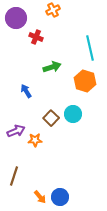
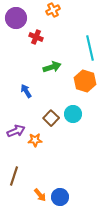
orange arrow: moved 2 px up
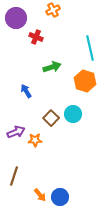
purple arrow: moved 1 px down
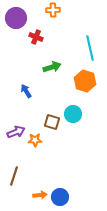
orange cross: rotated 24 degrees clockwise
brown square: moved 1 px right, 4 px down; rotated 28 degrees counterclockwise
orange arrow: rotated 56 degrees counterclockwise
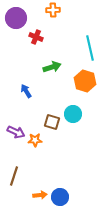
purple arrow: rotated 48 degrees clockwise
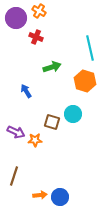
orange cross: moved 14 px left, 1 px down; rotated 32 degrees clockwise
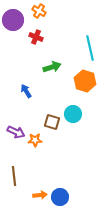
purple circle: moved 3 px left, 2 px down
brown line: rotated 24 degrees counterclockwise
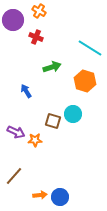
cyan line: rotated 45 degrees counterclockwise
brown square: moved 1 px right, 1 px up
brown line: rotated 48 degrees clockwise
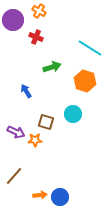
brown square: moved 7 px left, 1 px down
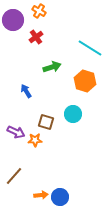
red cross: rotated 32 degrees clockwise
orange arrow: moved 1 px right
